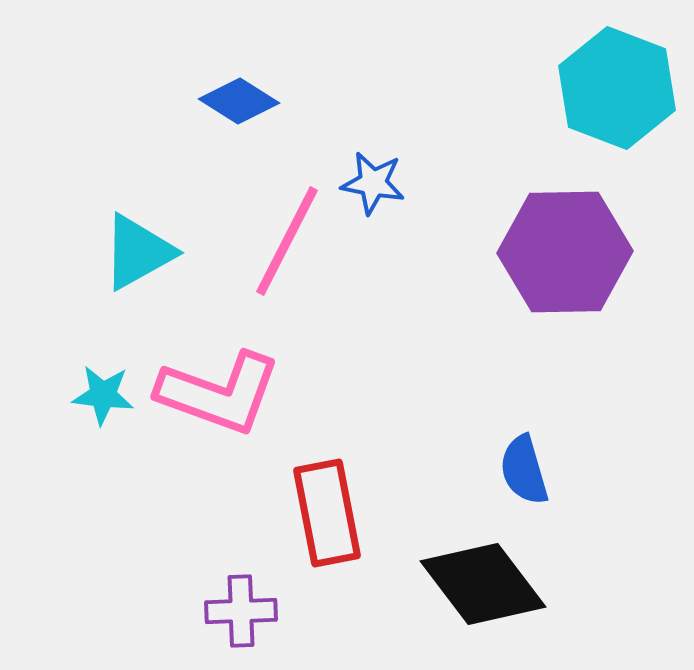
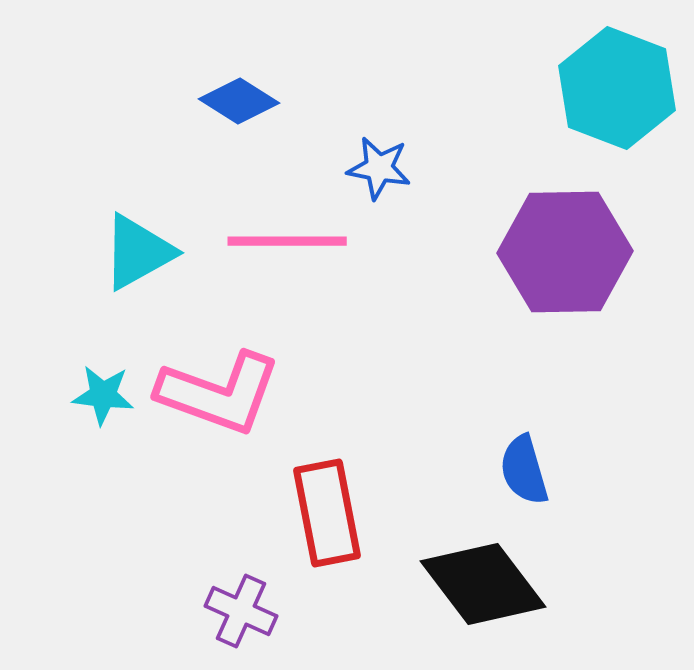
blue star: moved 6 px right, 15 px up
pink line: rotated 63 degrees clockwise
purple cross: rotated 26 degrees clockwise
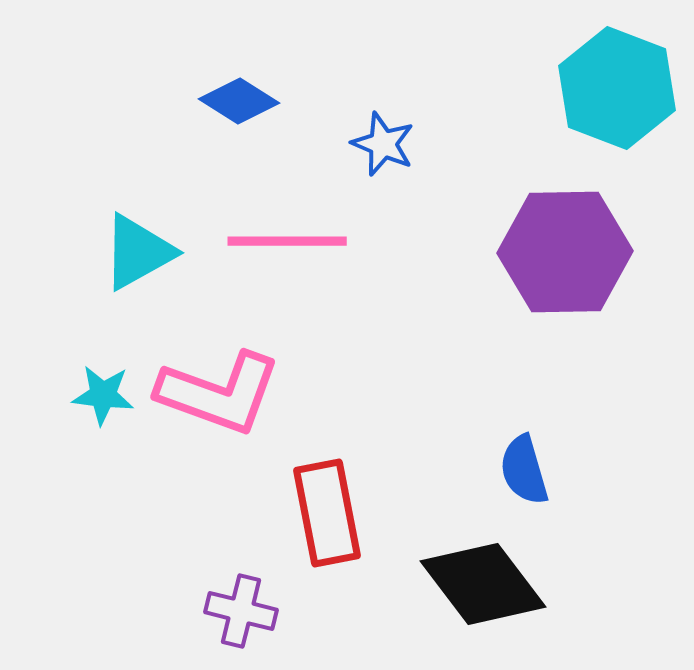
blue star: moved 4 px right, 24 px up; rotated 12 degrees clockwise
purple cross: rotated 10 degrees counterclockwise
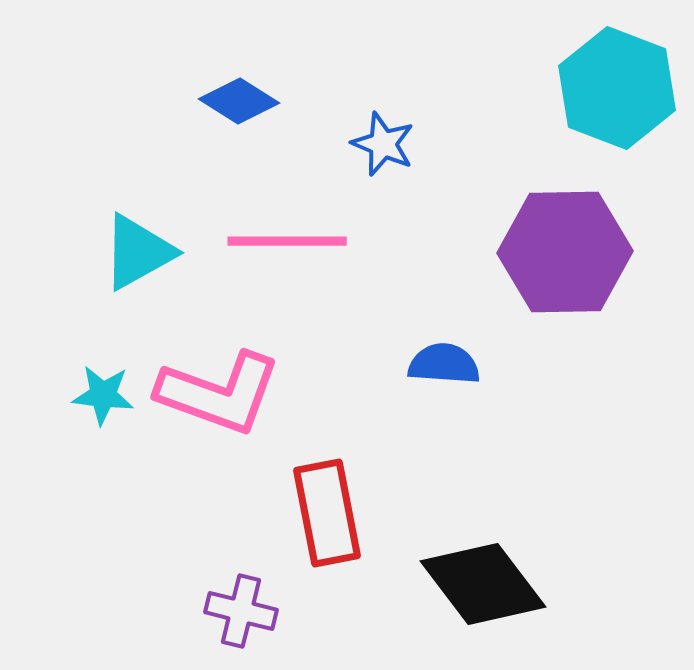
blue semicircle: moved 80 px left, 106 px up; rotated 110 degrees clockwise
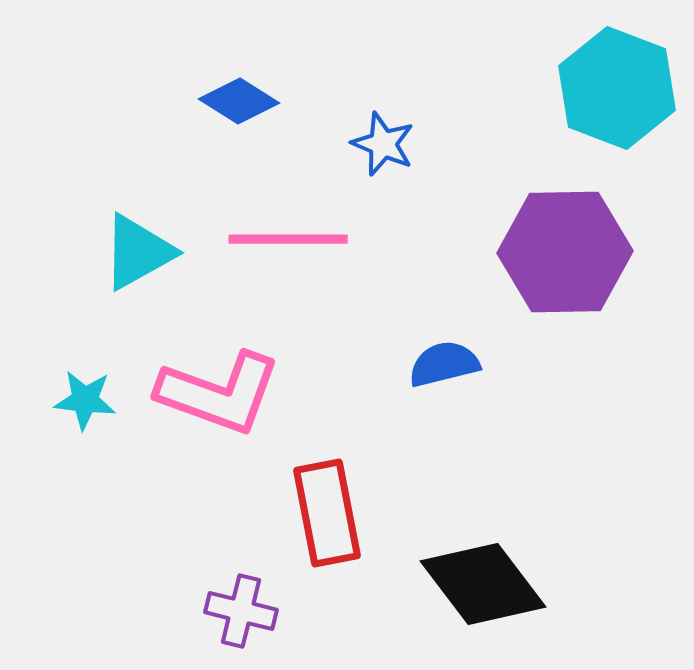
pink line: moved 1 px right, 2 px up
blue semicircle: rotated 18 degrees counterclockwise
cyan star: moved 18 px left, 5 px down
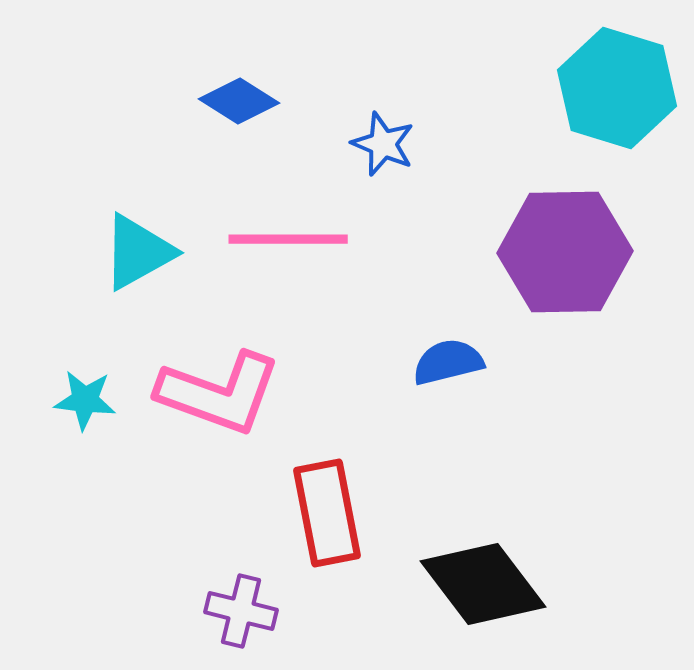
cyan hexagon: rotated 4 degrees counterclockwise
blue semicircle: moved 4 px right, 2 px up
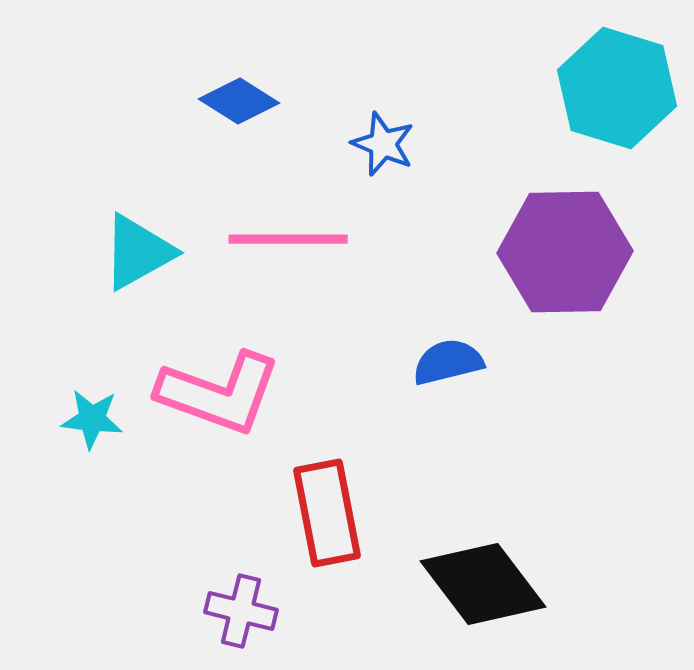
cyan star: moved 7 px right, 19 px down
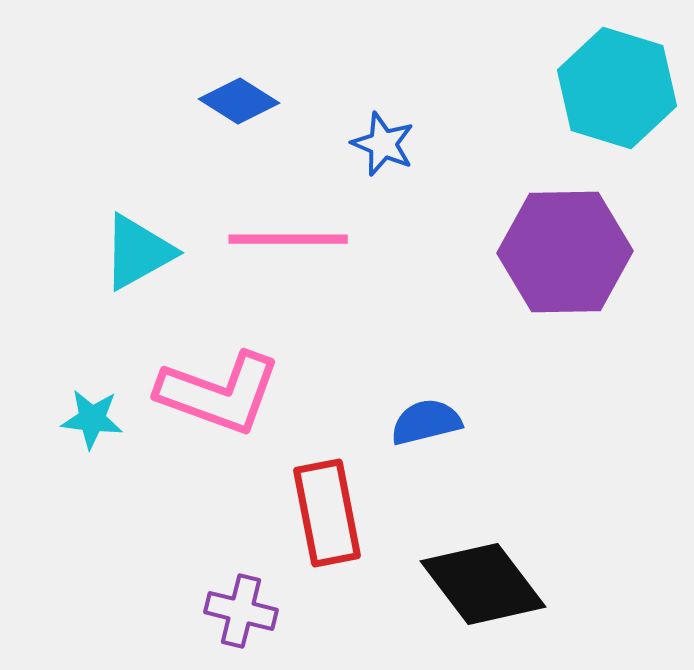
blue semicircle: moved 22 px left, 60 px down
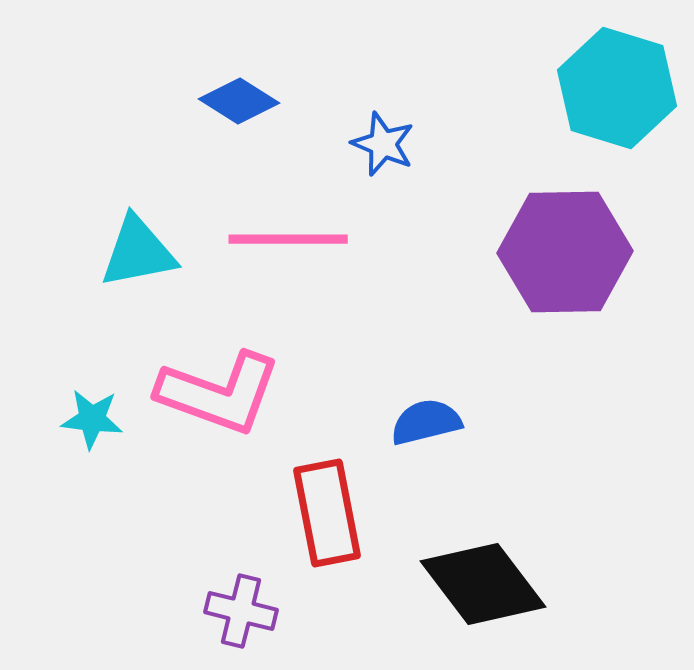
cyan triangle: rotated 18 degrees clockwise
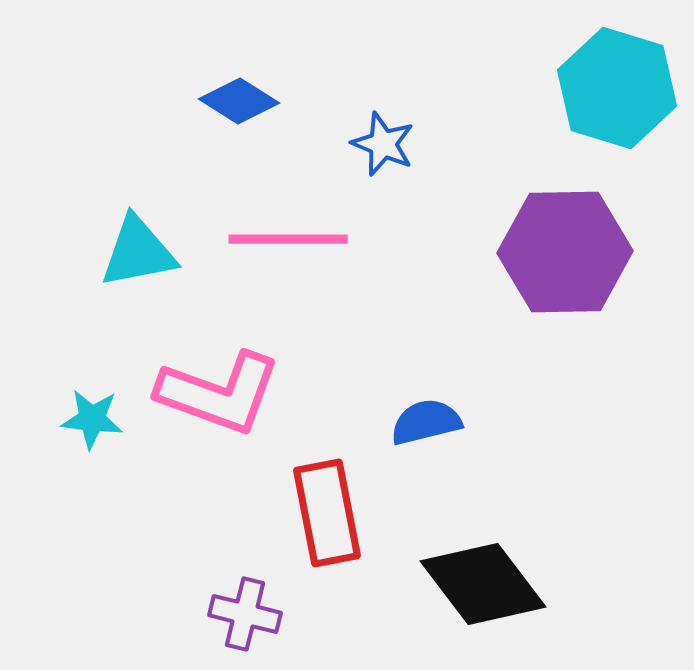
purple cross: moved 4 px right, 3 px down
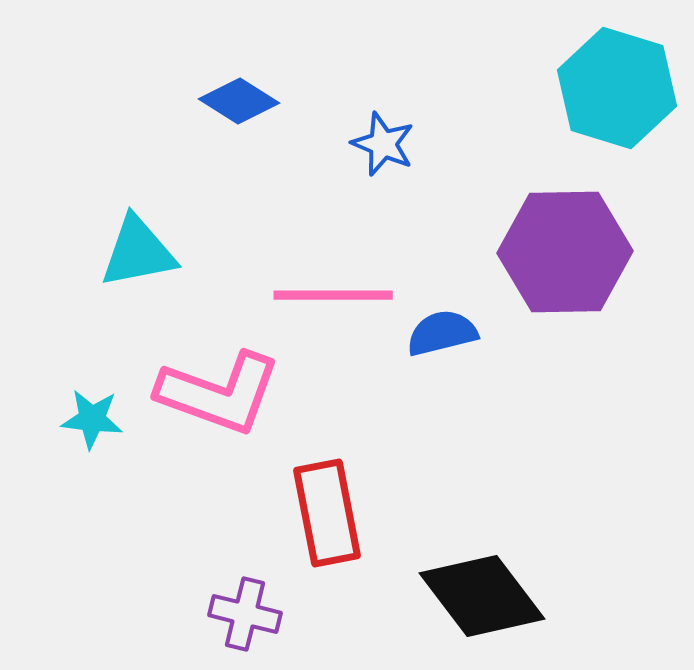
pink line: moved 45 px right, 56 px down
blue semicircle: moved 16 px right, 89 px up
black diamond: moved 1 px left, 12 px down
